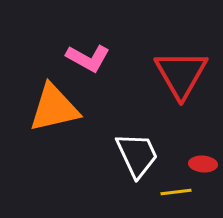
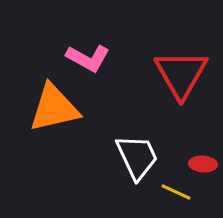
white trapezoid: moved 2 px down
yellow line: rotated 32 degrees clockwise
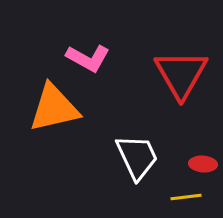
yellow line: moved 10 px right, 5 px down; rotated 32 degrees counterclockwise
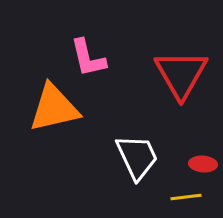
pink L-shape: rotated 48 degrees clockwise
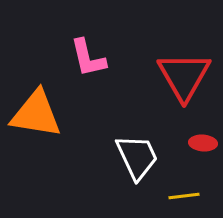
red triangle: moved 3 px right, 2 px down
orange triangle: moved 18 px left, 6 px down; rotated 22 degrees clockwise
red ellipse: moved 21 px up
yellow line: moved 2 px left, 1 px up
